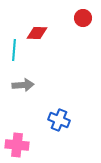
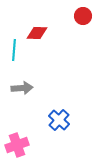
red circle: moved 2 px up
gray arrow: moved 1 px left, 3 px down
blue cross: rotated 20 degrees clockwise
pink cross: rotated 25 degrees counterclockwise
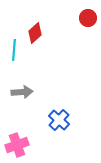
red circle: moved 5 px right, 2 px down
red diamond: moved 2 px left; rotated 45 degrees counterclockwise
gray arrow: moved 4 px down
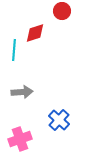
red circle: moved 26 px left, 7 px up
red diamond: rotated 25 degrees clockwise
pink cross: moved 3 px right, 6 px up
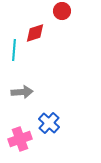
blue cross: moved 10 px left, 3 px down
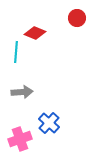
red circle: moved 15 px right, 7 px down
red diamond: rotated 40 degrees clockwise
cyan line: moved 2 px right, 2 px down
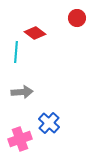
red diamond: rotated 15 degrees clockwise
